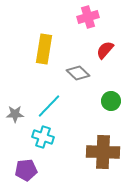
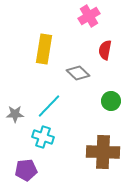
pink cross: moved 1 px right, 1 px up; rotated 15 degrees counterclockwise
red semicircle: rotated 30 degrees counterclockwise
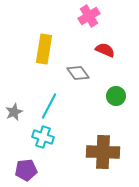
red semicircle: rotated 102 degrees clockwise
gray diamond: rotated 10 degrees clockwise
green circle: moved 5 px right, 5 px up
cyan line: rotated 16 degrees counterclockwise
gray star: moved 1 px left, 2 px up; rotated 24 degrees counterclockwise
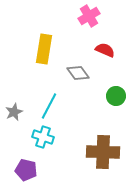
purple pentagon: rotated 20 degrees clockwise
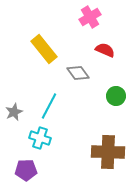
pink cross: moved 1 px right, 1 px down
yellow rectangle: rotated 48 degrees counterclockwise
cyan cross: moved 3 px left, 1 px down
brown cross: moved 5 px right
purple pentagon: rotated 15 degrees counterclockwise
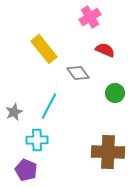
green circle: moved 1 px left, 3 px up
cyan cross: moved 3 px left, 2 px down; rotated 20 degrees counterclockwise
purple pentagon: rotated 25 degrees clockwise
